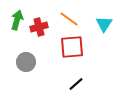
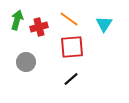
black line: moved 5 px left, 5 px up
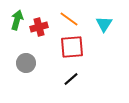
gray circle: moved 1 px down
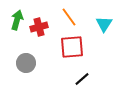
orange line: moved 2 px up; rotated 18 degrees clockwise
black line: moved 11 px right
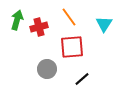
gray circle: moved 21 px right, 6 px down
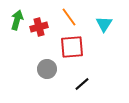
black line: moved 5 px down
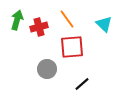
orange line: moved 2 px left, 2 px down
cyan triangle: rotated 18 degrees counterclockwise
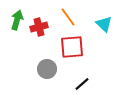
orange line: moved 1 px right, 2 px up
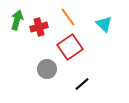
red square: moved 2 px left; rotated 30 degrees counterclockwise
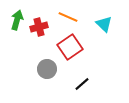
orange line: rotated 30 degrees counterclockwise
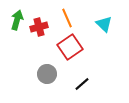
orange line: moved 1 px left, 1 px down; rotated 42 degrees clockwise
gray circle: moved 5 px down
